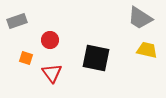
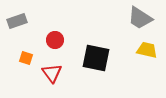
red circle: moved 5 px right
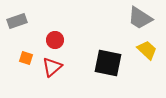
yellow trapezoid: rotated 30 degrees clockwise
black square: moved 12 px right, 5 px down
red triangle: moved 6 px up; rotated 25 degrees clockwise
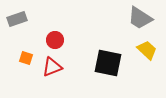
gray rectangle: moved 2 px up
red triangle: rotated 20 degrees clockwise
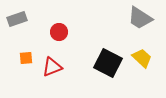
red circle: moved 4 px right, 8 px up
yellow trapezoid: moved 5 px left, 8 px down
orange square: rotated 24 degrees counterclockwise
black square: rotated 16 degrees clockwise
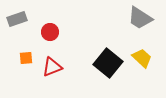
red circle: moved 9 px left
black square: rotated 12 degrees clockwise
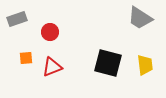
yellow trapezoid: moved 3 px right, 7 px down; rotated 40 degrees clockwise
black square: rotated 24 degrees counterclockwise
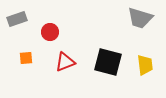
gray trapezoid: rotated 16 degrees counterclockwise
black square: moved 1 px up
red triangle: moved 13 px right, 5 px up
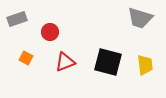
orange square: rotated 32 degrees clockwise
